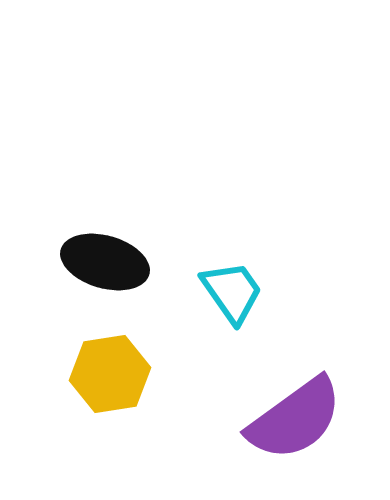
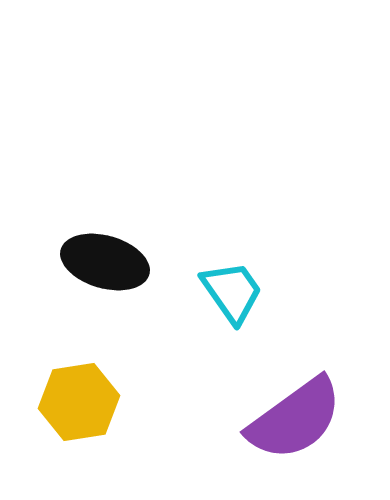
yellow hexagon: moved 31 px left, 28 px down
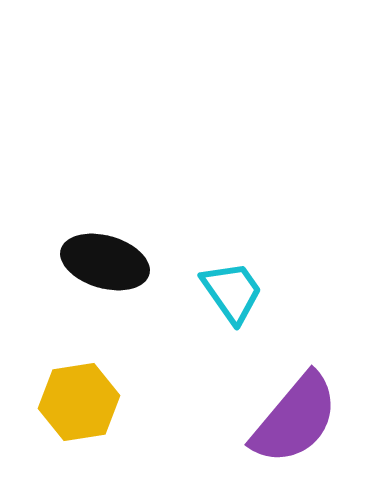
purple semicircle: rotated 14 degrees counterclockwise
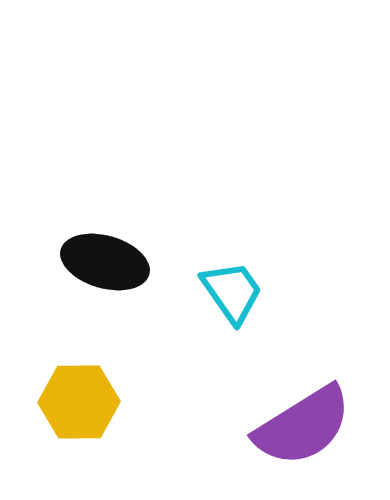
yellow hexagon: rotated 8 degrees clockwise
purple semicircle: moved 8 px right, 7 px down; rotated 18 degrees clockwise
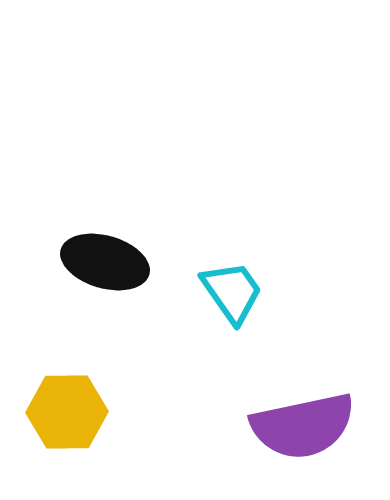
yellow hexagon: moved 12 px left, 10 px down
purple semicircle: rotated 20 degrees clockwise
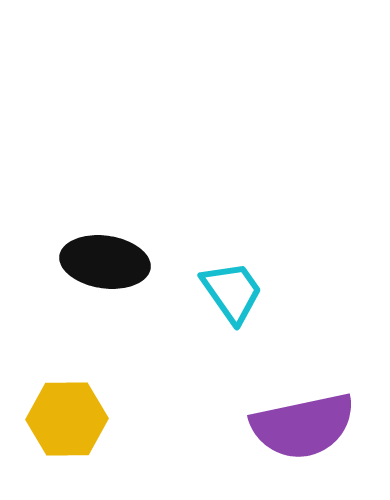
black ellipse: rotated 8 degrees counterclockwise
yellow hexagon: moved 7 px down
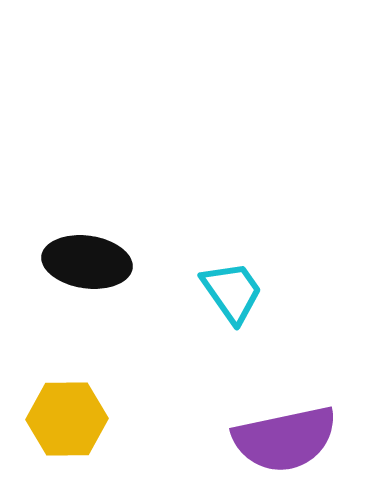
black ellipse: moved 18 px left
purple semicircle: moved 18 px left, 13 px down
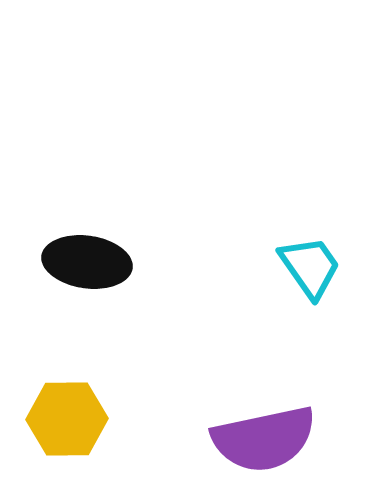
cyan trapezoid: moved 78 px right, 25 px up
purple semicircle: moved 21 px left
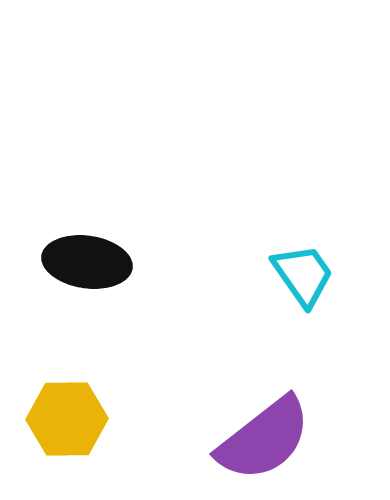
cyan trapezoid: moved 7 px left, 8 px down
purple semicircle: rotated 26 degrees counterclockwise
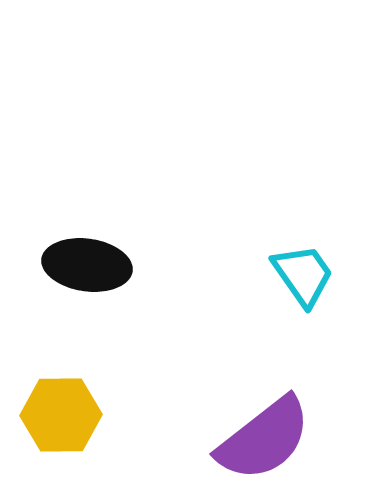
black ellipse: moved 3 px down
yellow hexagon: moved 6 px left, 4 px up
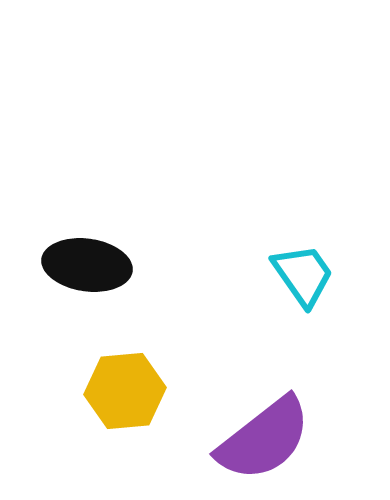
yellow hexagon: moved 64 px right, 24 px up; rotated 4 degrees counterclockwise
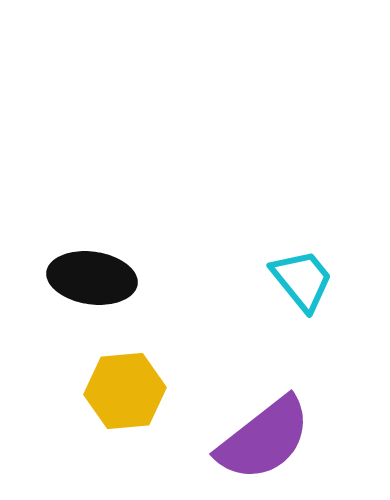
black ellipse: moved 5 px right, 13 px down
cyan trapezoid: moved 1 px left, 5 px down; rotated 4 degrees counterclockwise
